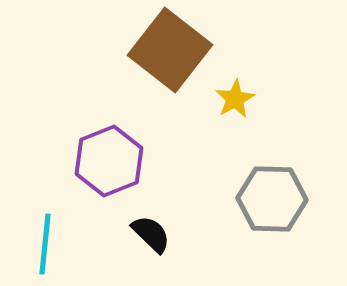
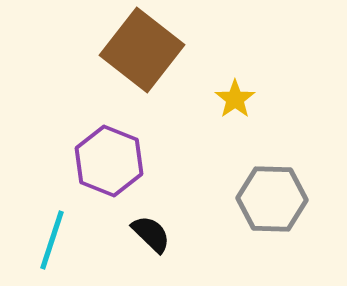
brown square: moved 28 px left
yellow star: rotated 6 degrees counterclockwise
purple hexagon: rotated 16 degrees counterclockwise
cyan line: moved 7 px right, 4 px up; rotated 12 degrees clockwise
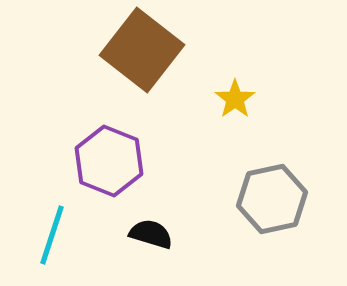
gray hexagon: rotated 14 degrees counterclockwise
black semicircle: rotated 27 degrees counterclockwise
cyan line: moved 5 px up
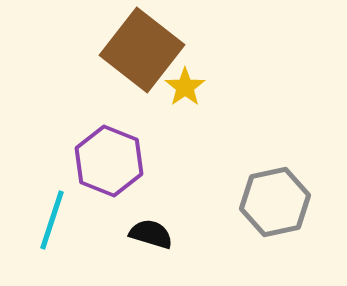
yellow star: moved 50 px left, 12 px up
gray hexagon: moved 3 px right, 3 px down
cyan line: moved 15 px up
